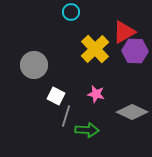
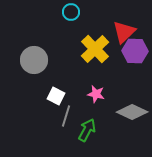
red triangle: rotated 15 degrees counterclockwise
gray circle: moved 5 px up
green arrow: rotated 65 degrees counterclockwise
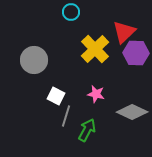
purple hexagon: moved 1 px right, 2 px down
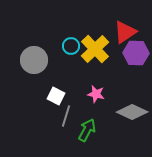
cyan circle: moved 34 px down
red triangle: moved 1 px right; rotated 10 degrees clockwise
